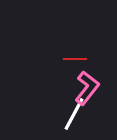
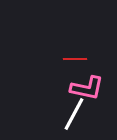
pink L-shape: rotated 64 degrees clockwise
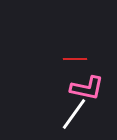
white line: rotated 8 degrees clockwise
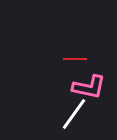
pink L-shape: moved 2 px right, 1 px up
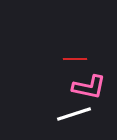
white line: rotated 36 degrees clockwise
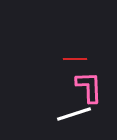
pink L-shape: rotated 104 degrees counterclockwise
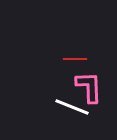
white line: moved 2 px left, 7 px up; rotated 40 degrees clockwise
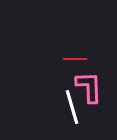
white line: rotated 52 degrees clockwise
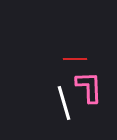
white line: moved 8 px left, 4 px up
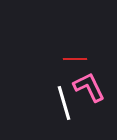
pink L-shape: rotated 24 degrees counterclockwise
